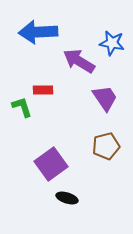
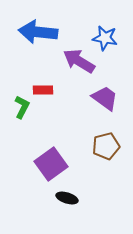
blue arrow: rotated 9 degrees clockwise
blue star: moved 7 px left, 5 px up
purple trapezoid: rotated 20 degrees counterclockwise
green L-shape: rotated 45 degrees clockwise
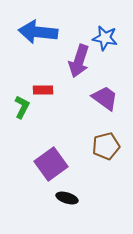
purple arrow: rotated 104 degrees counterclockwise
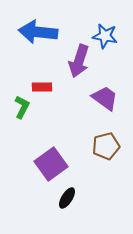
blue star: moved 2 px up
red rectangle: moved 1 px left, 3 px up
black ellipse: rotated 75 degrees counterclockwise
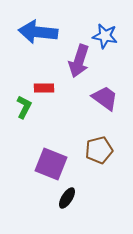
red rectangle: moved 2 px right, 1 px down
green L-shape: moved 2 px right
brown pentagon: moved 7 px left, 4 px down
purple square: rotated 32 degrees counterclockwise
